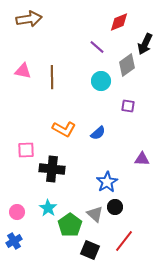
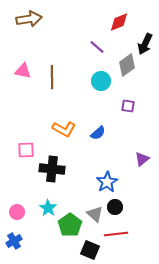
purple triangle: rotated 42 degrees counterclockwise
red line: moved 8 px left, 7 px up; rotated 45 degrees clockwise
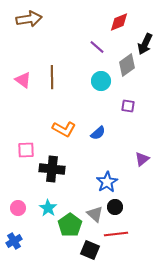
pink triangle: moved 9 px down; rotated 24 degrees clockwise
pink circle: moved 1 px right, 4 px up
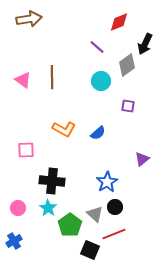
black cross: moved 12 px down
red line: moved 2 px left; rotated 15 degrees counterclockwise
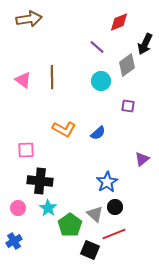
black cross: moved 12 px left
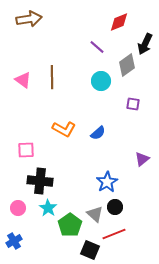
purple square: moved 5 px right, 2 px up
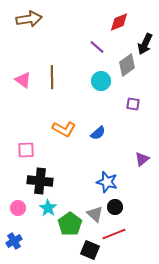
blue star: rotated 25 degrees counterclockwise
green pentagon: moved 1 px up
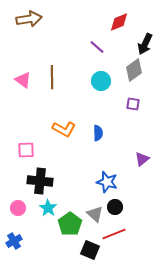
gray diamond: moved 7 px right, 5 px down
blue semicircle: rotated 49 degrees counterclockwise
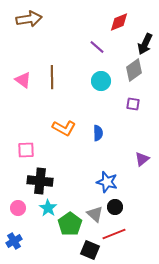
orange L-shape: moved 1 px up
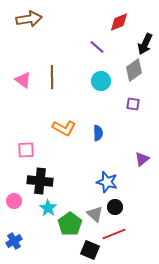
pink circle: moved 4 px left, 7 px up
